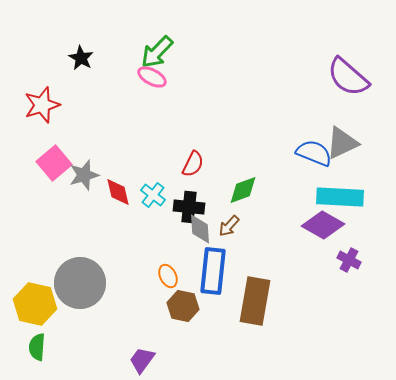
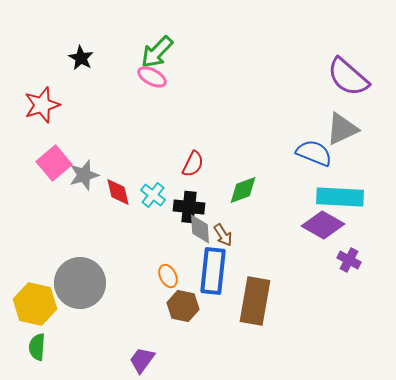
gray triangle: moved 14 px up
brown arrow: moved 6 px left, 9 px down; rotated 75 degrees counterclockwise
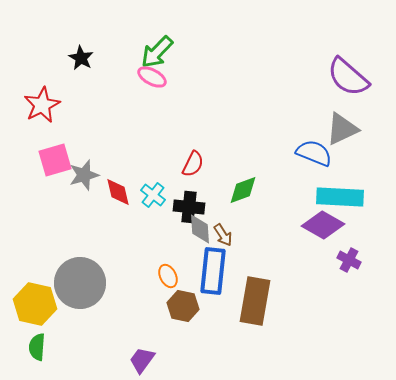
red star: rotated 9 degrees counterclockwise
pink square: moved 1 px right, 3 px up; rotated 24 degrees clockwise
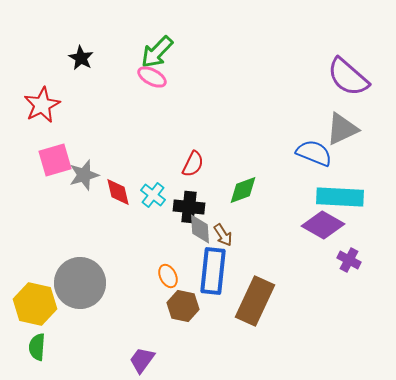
brown rectangle: rotated 15 degrees clockwise
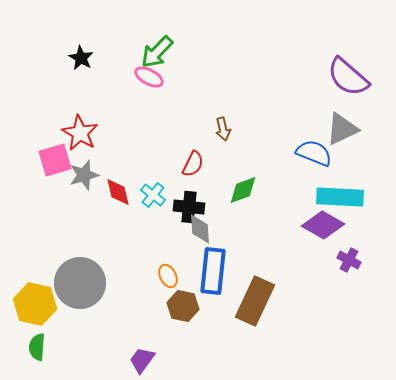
pink ellipse: moved 3 px left
red star: moved 38 px right, 28 px down; rotated 15 degrees counterclockwise
brown arrow: moved 106 px up; rotated 20 degrees clockwise
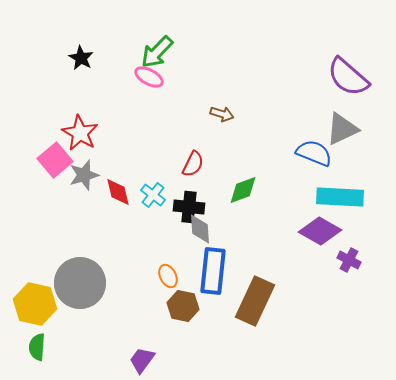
brown arrow: moved 1 px left, 15 px up; rotated 60 degrees counterclockwise
pink square: rotated 24 degrees counterclockwise
purple diamond: moved 3 px left, 6 px down
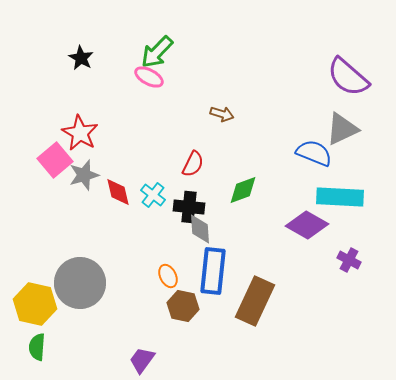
purple diamond: moved 13 px left, 6 px up
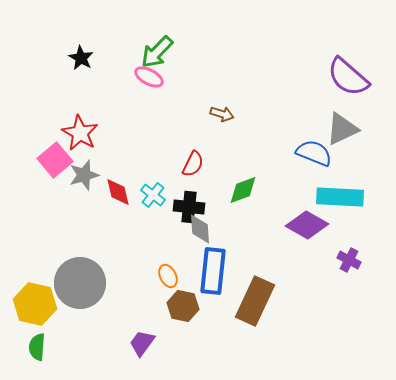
purple trapezoid: moved 17 px up
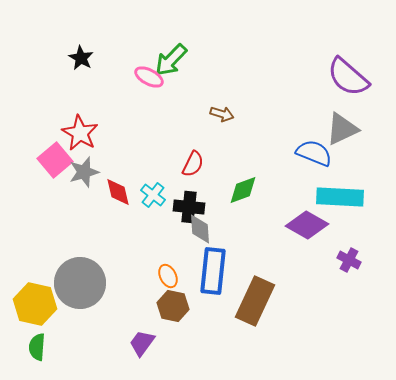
green arrow: moved 14 px right, 8 px down
gray star: moved 3 px up
brown hexagon: moved 10 px left
